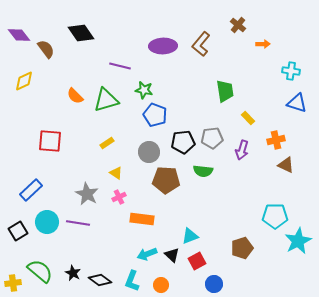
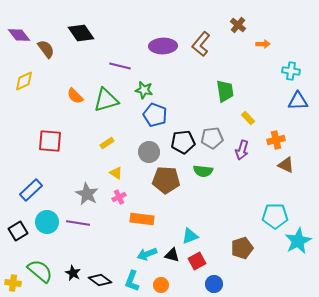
blue triangle at (297, 103): moved 1 px right, 2 px up; rotated 20 degrees counterclockwise
black triangle at (172, 255): rotated 28 degrees counterclockwise
yellow cross at (13, 283): rotated 14 degrees clockwise
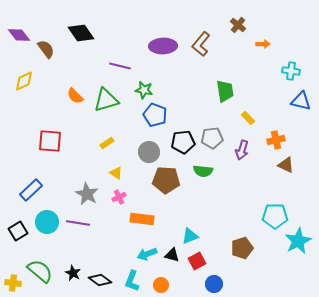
blue triangle at (298, 101): moved 3 px right; rotated 15 degrees clockwise
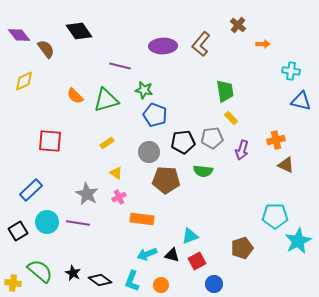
black diamond at (81, 33): moved 2 px left, 2 px up
yellow rectangle at (248, 118): moved 17 px left
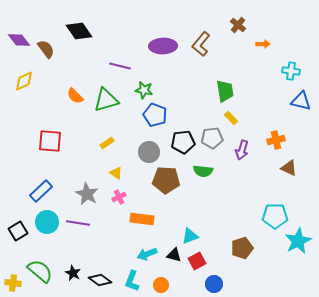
purple diamond at (19, 35): moved 5 px down
brown triangle at (286, 165): moved 3 px right, 3 px down
blue rectangle at (31, 190): moved 10 px right, 1 px down
black triangle at (172, 255): moved 2 px right
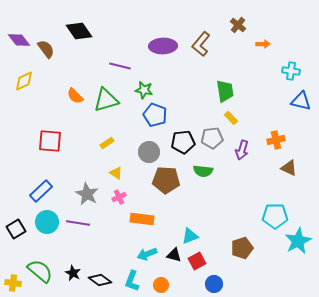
black square at (18, 231): moved 2 px left, 2 px up
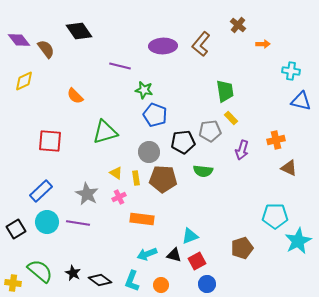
green triangle at (106, 100): moved 1 px left, 32 px down
gray pentagon at (212, 138): moved 2 px left, 7 px up
yellow rectangle at (107, 143): moved 29 px right, 35 px down; rotated 64 degrees counterclockwise
brown pentagon at (166, 180): moved 3 px left, 1 px up
blue circle at (214, 284): moved 7 px left
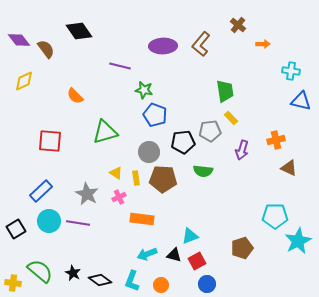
cyan circle at (47, 222): moved 2 px right, 1 px up
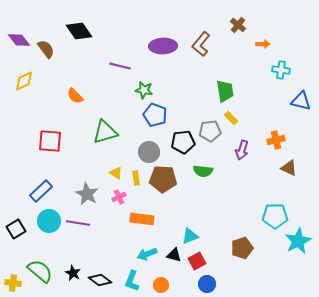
cyan cross at (291, 71): moved 10 px left, 1 px up
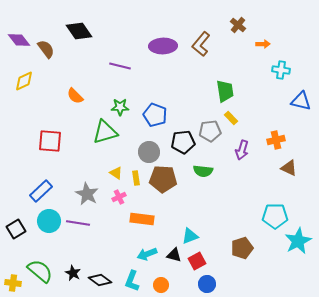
green star at (144, 90): moved 24 px left, 17 px down; rotated 12 degrees counterclockwise
